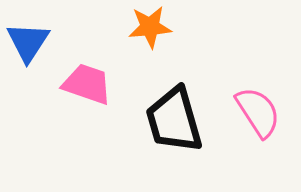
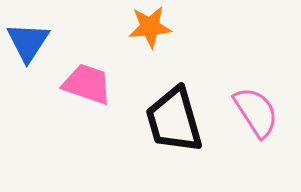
pink semicircle: moved 2 px left
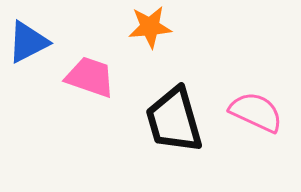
blue triangle: rotated 30 degrees clockwise
pink trapezoid: moved 3 px right, 7 px up
pink semicircle: rotated 32 degrees counterclockwise
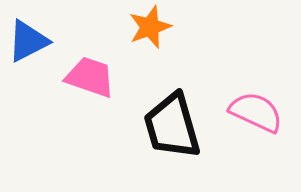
orange star: rotated 15 degrees counterclockwise
blue triangle: moved 1 px up
black trapezoid: moved 2 px left, 6 px down
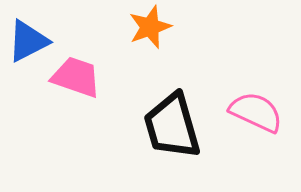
pink trapezoid: moved 14 px left
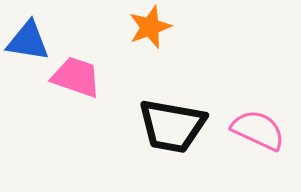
blue triangle: rotated 36 degrees clockwise
pink semicircle: moved 2 px right, 18 px down
black trapezoid: rotated 64 degrees counterclockwise
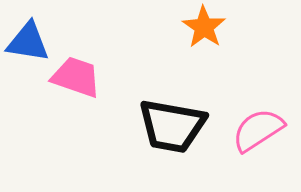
orange star: moved 54 px right; rotated 18 degrees counterclockwise
blue triangle: moved 1 px down
pink semicircle: rotated 58 degrees counterclockwise
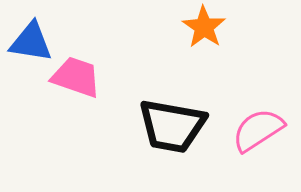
blue triangle: moved 3 px right
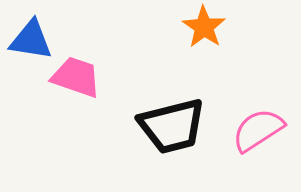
blue triangle: moved 2 px up
black trapezoid: rotated 24 degrees counterclockwise
